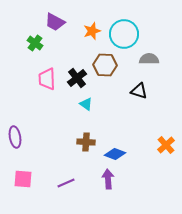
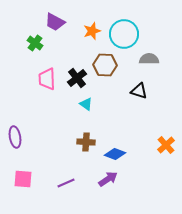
purple arrow: rotated 60 degrees clockwise
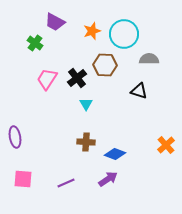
pink trapezoid: rotated 35 degrees clockwise
cyan triangle: rotated 24 degrees clockwise
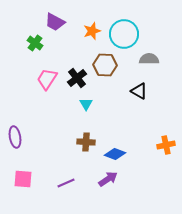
black triangle: rotated 12 degrees clockwise
orange cross: rotated 30 degrees clockwise
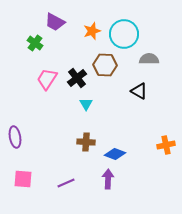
purple arrow: rotated 54 degrees counterclockwise
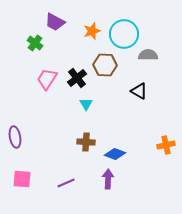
gray semicircle: moved 1 px left, 4 px up
pink square: moved 1 px left
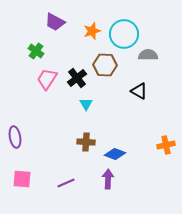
green cross: moved 1 px right, 8 px down
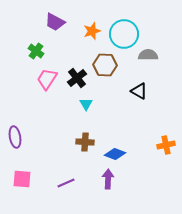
brown cross: moved 1 px left
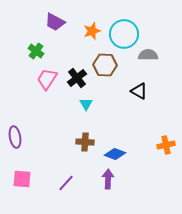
purple line: rotated 24 degrees counterclockwise
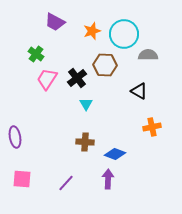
green cross: moved 3 px down
orange cross: moved 14 px left, 18 px up
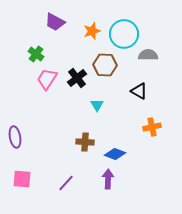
cyan triangle: moved 11 px right, 1 px down
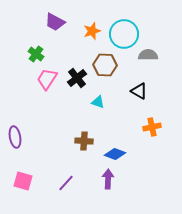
cyan triangle: moved 1 px right, 3 px up; rotated 40 degrees counterclockwise
brown cross: moved 1 px left, 1 px up
pink square: moved 1 px right, 2 px down; rotated 12 degrees clockwise
